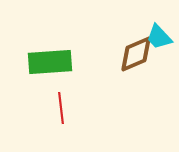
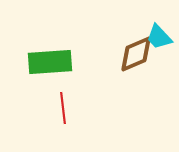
red line: moved 2 px right
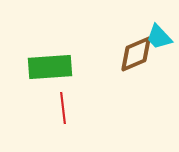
green rectangle: moved 5 px down
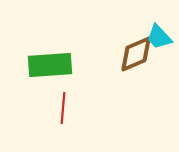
green rectangle: moved 2 px up
red line: rotated 12 degrees clockwise
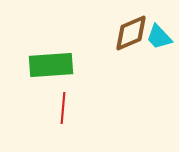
brown diamond: moved 5 px left, 21 px up
green rectangle: moved 1 px right
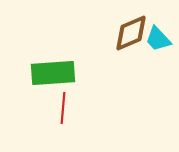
cyan trapezoid: moved 1 px left, 2 px down
green rectangle: moved 2 px right, 8 px down
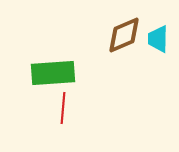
brown diamond: moved 7 px left, 2 px down
cyan trapezoid: rotated 44 degrees clockwise
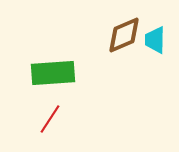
cyan trapezoid: moved 3 px left, 1 px down
red line: moved 13 px left, 11 px down; rotated 28 degrees clockwise
